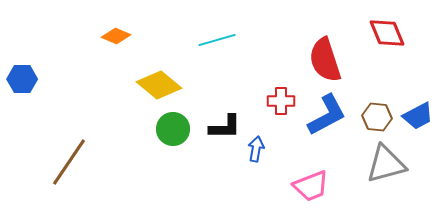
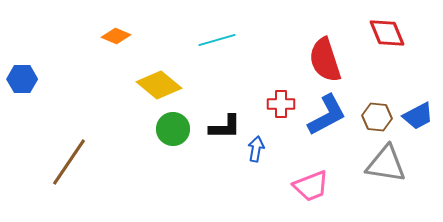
red cross: moved 3 px down
gray triangle: rotated 24 degrees clockwise
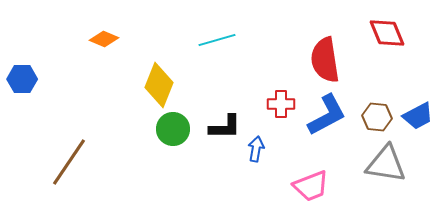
orange diamond: moved 12 px left, 3 px down
red semicircle: rotated 9 degrees clockwise
yellow diamond: rotated 72 degrees clockwise
